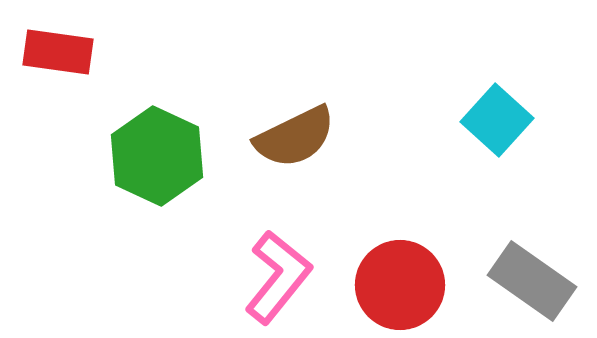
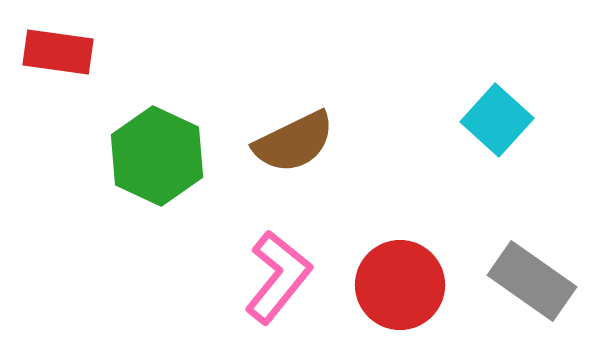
brown semicircle: moved 1 px left, 5 px down
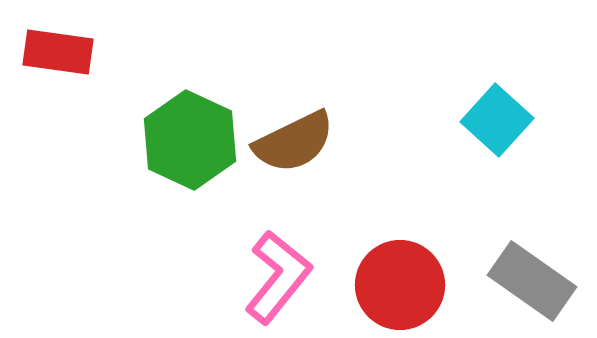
green hexagon: moved 33 px right, 16 px up
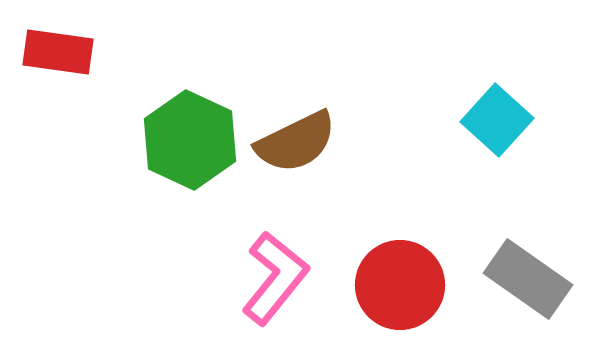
brown semicircle: moved 2 px right
pink L-shape: moved 3 px left, 1 px down
gray rectangle: moved 4 px left, 2 px up
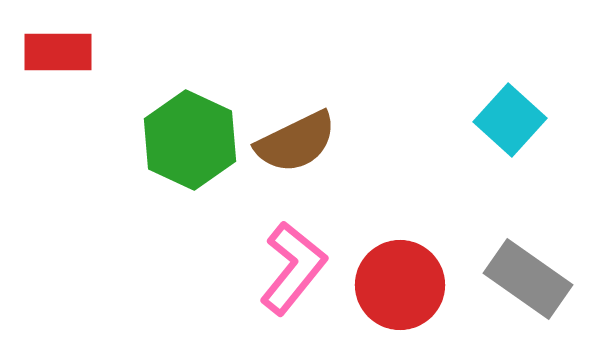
red rectangle: rotated 8 degrees counterclockwise
cyan square: moved 13 px right
pink L-shape: moved 18 px right, 10 px up
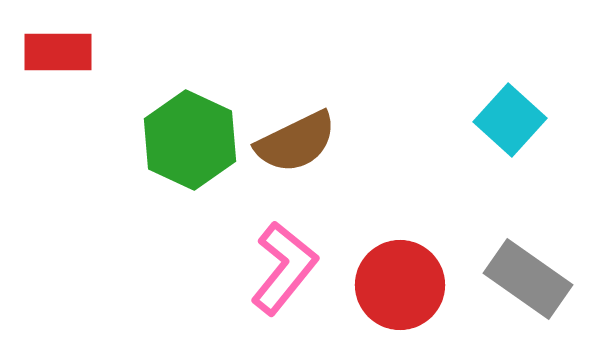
pink L-shape: moved 9 px left
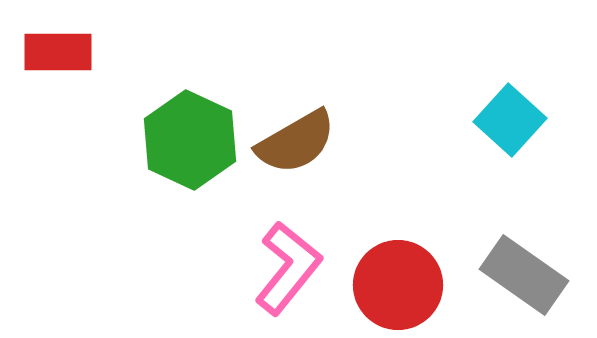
brown semicircle: rotated 4 degrees counterclockwise
pink L-shape: moved 4 px right
gray rectangle: moved 4 px left, 4 px up
red circle: moved 2 px left
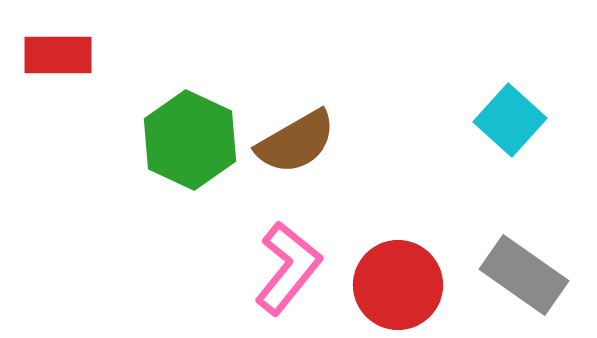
red rectangle: moved 3 px down
